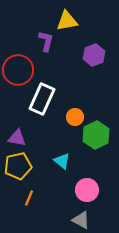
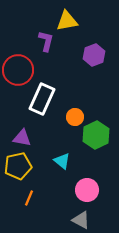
purple triangle: moved 5 px right
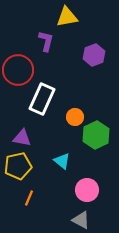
yellow triangle: moved 4 px up
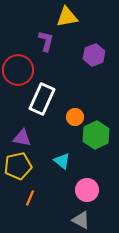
orange line: moved 1 px right
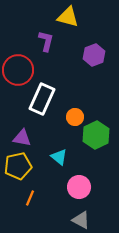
yellow triangle: moved 1 px right; rotated 25 degrees clockwise
cyan triangle: moved 3 px left, 4 px up
pink circle: moved 8 px left, 3 px up
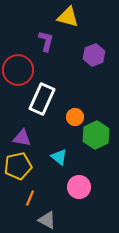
gray triangle: moved 34 px left
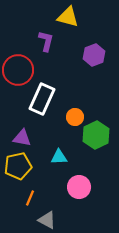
cyan triangle: rotated 42 degrees counterclockwise
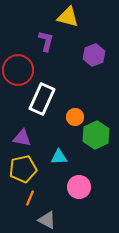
yellow pentagon: moved 5 px right, 3 px down
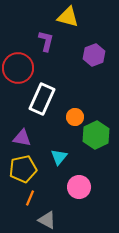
red circle: moved 2 px up
cyan triangle: rotated 48 degrees counterclockwise
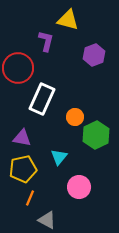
yellow triangle: moved 3 px down
